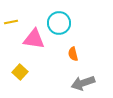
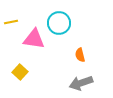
orange semicircle: moved 7 px right, 1 px down
gray arrow: moved 2 px left
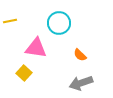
yellow line: moved 1 px left, 1 px up
pink triangle: moved 2 px right, 9 px down
orange semicircle: rotated 32 degrees counterclockwise
yellow square: moved 4 px right, 1 px down
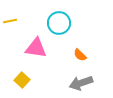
yellow square: moved 2 px left, 7 px down
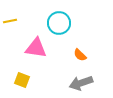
yellow square: rotated 21 degrees counterclockwise
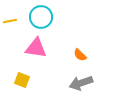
cyan circle: moved 18 px left, 6 px up
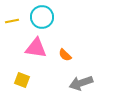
cyan circle: moved 1 px right
yellow line: moved 2 px right
orange semicircle: moved 15 px left
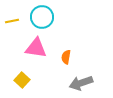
orange semicircle: moved 1 px right, 2 px down; rotated 56 degrees clockwise
yellow square: rotated 21 degrees clockwise
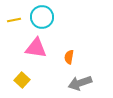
yellow line: moved 2 px right, 1 px up
orange semicircle: moved 3 px right
gray arrow: moved 1 px left
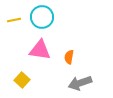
pink triangle: moved 4 px right, 2 px down
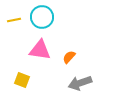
orange semicircle: rotated 32 degrees clockwise
yellow square: rotated 21 degrees counterclockwise
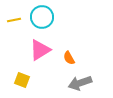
pink triangle: rotated 40 degrees counterclockwise
orange semicircle: moved 1 px down; rotated 72 degrees counterclockwise
